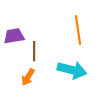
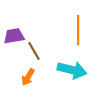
orange line: rotated 8 degrees clockwise
brown line: rotated 30 degrees counterclockwise
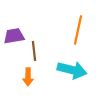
orange line: rotated 12 degrees clockwise
brown line: rotated 24 degrees clockwise
orange arrow: rotated 30 degrees counterclockwise
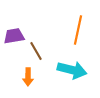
brown line: moved 2 px right; rotated 24 degrees counterclockwise
